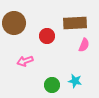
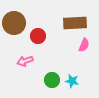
red circle: moved 9 px left
cyan star: moved 3 px left
green circle: moved 5 px up
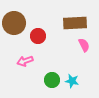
pink semicircle: rotated 48 degrees counterclockwise
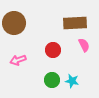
red circle: moved 15 px right, 14 px down
pink arrow: moved 7 px left, 1 px up
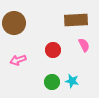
brown rectangle: moved 1 px right, 3 px up
green circle: moved 2 px down
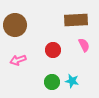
brown circle: moved 1 px right, 2 px down
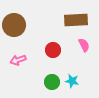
brown circle: moved 1 px left
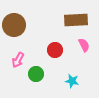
red circle: moved 2 px right
pink arrow: rotated 42 degrees counterclockwise
green circle: moved 16 px left, 8 px up
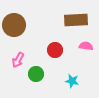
pink semicircle: moved 2 px right, 1 px down; rotated 56 degrees counterclockwise
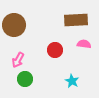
pink semicircle: moved 2 px left, 2 px up
green circle: moved 11 px left, 5 px down
cyan star: rotated 16 degrees clockwise
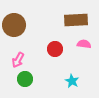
red circle: moved 1 px up
